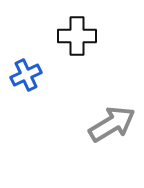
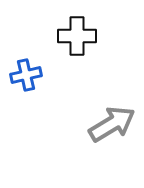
blue cross: rotated 12 degrees clockwise
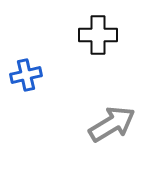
black cross: moved 21 px right, 1 px up
